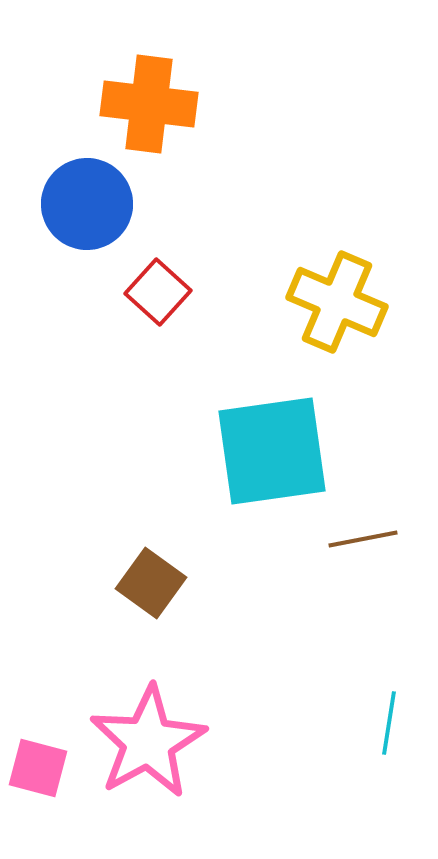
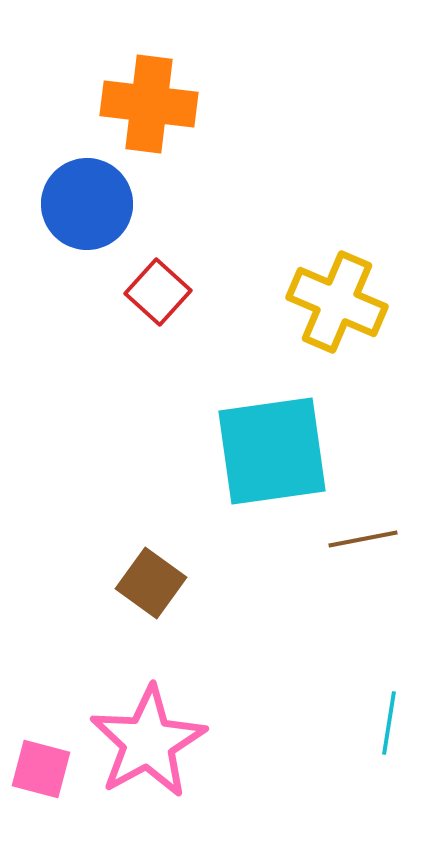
pink square: moved 3 px right, 1 px down
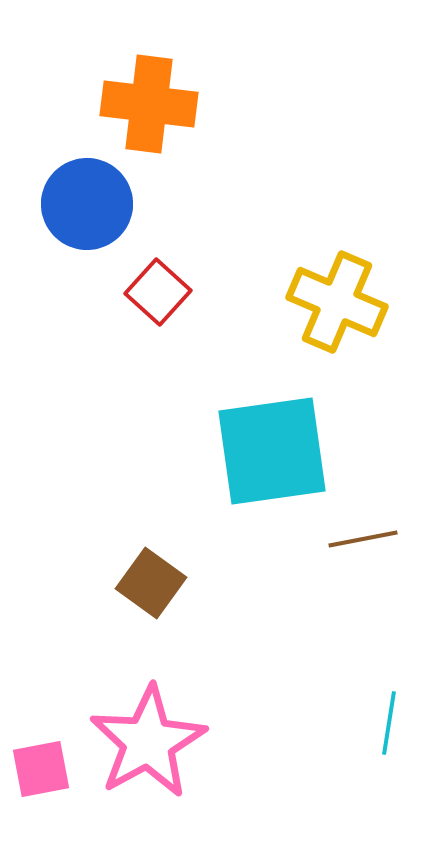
pink square: rotated 26 degrees counterclockwise
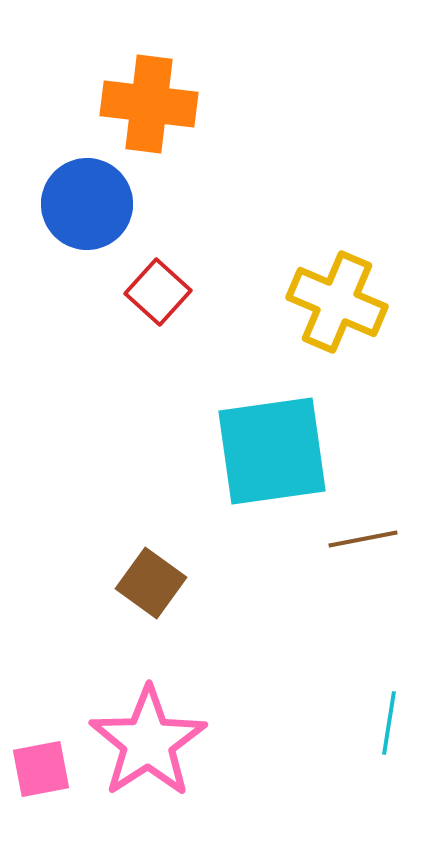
pink star: rotated 4 degrees counterclockwise
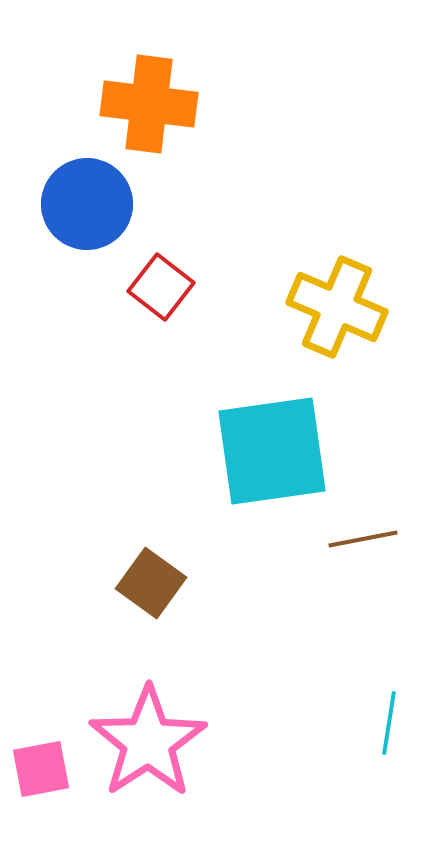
red square: moved 3 px right, 5 px up; rotated 4 degrees counterclockwise
yellow cross: moved 5 px down
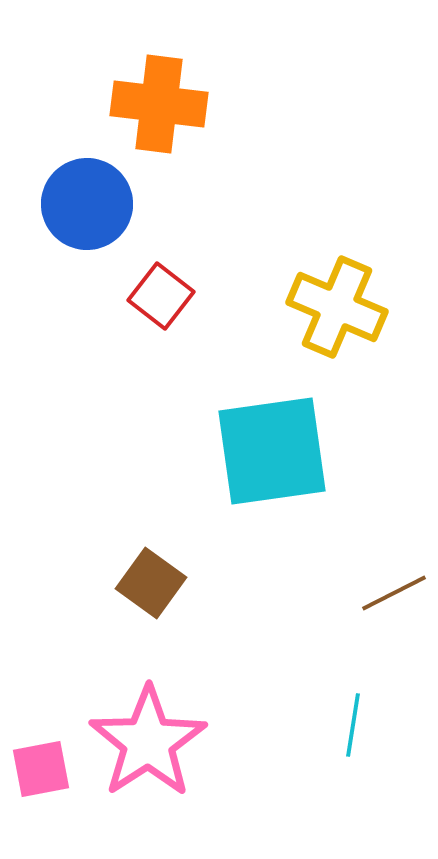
orange cross: moved 10 px right
red square: moved 9 px down
brown line: moved 31 px right, 54 px down; rotated 16 degrees counterclockwise
cyan line: moved 36 px left, 2 px down
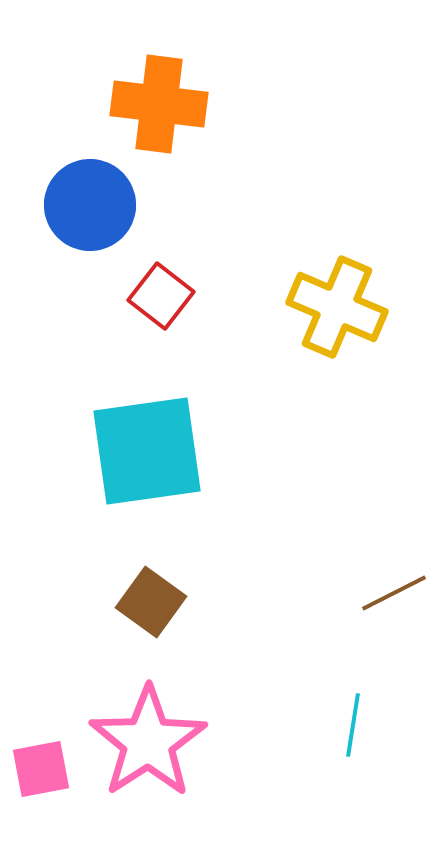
blue circle: moved 3 px right, 1 px down
cyan square: moved 125 px left
brown square: moved 19 px down
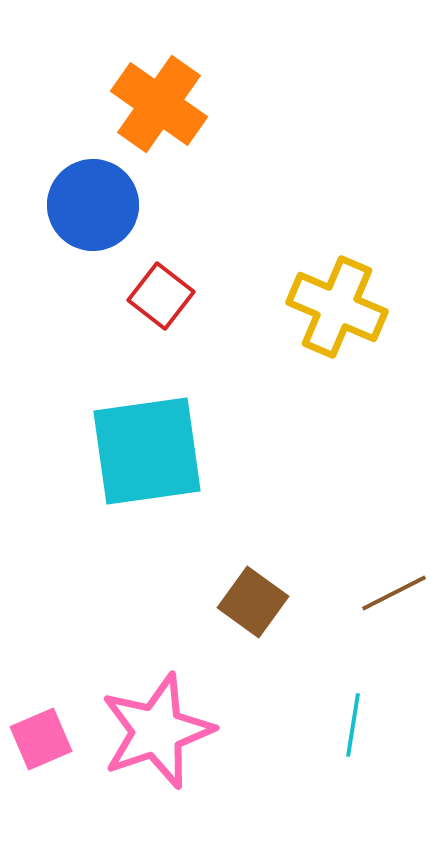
orange cross: rotated 28 degrees clockwise
blue circle: moved 3 px right
brown square: moved 102 px right
pink star: moved 9 px right, 11 px up; rotated 14 degrees clockwise
pink square: moved 30 px up; rotated 12 degrees counterclockwise
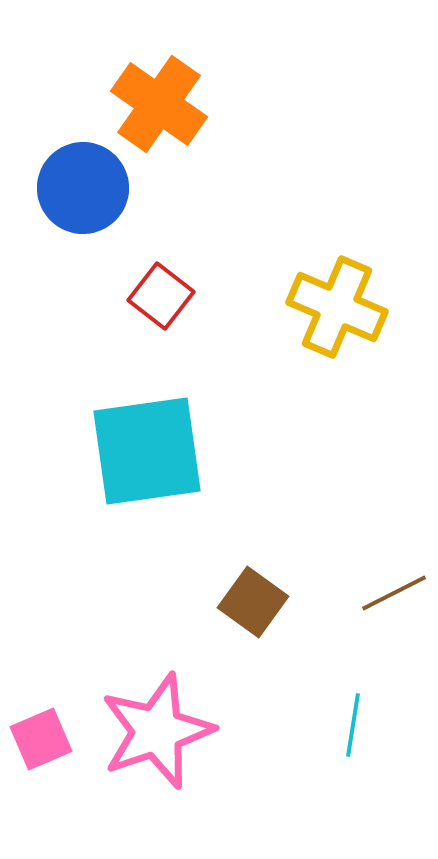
blue circle: moved 10 px left, 17 px up
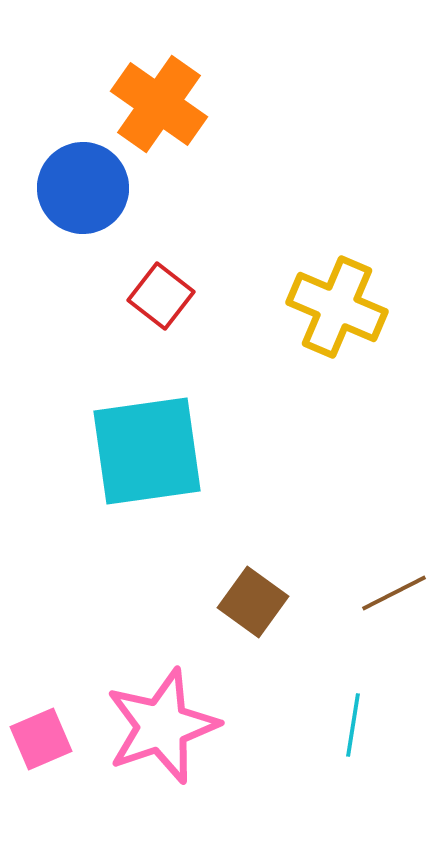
pink star: moved 5 px right, 5 px up
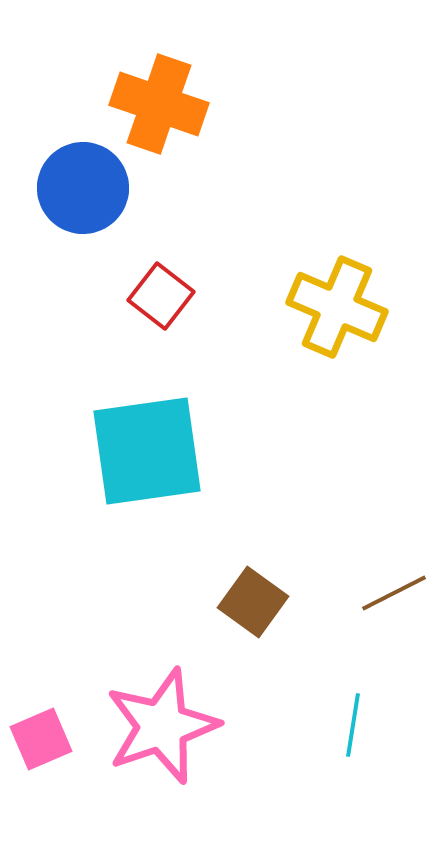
orange cross: rotated 16 degrees counterclockwise
